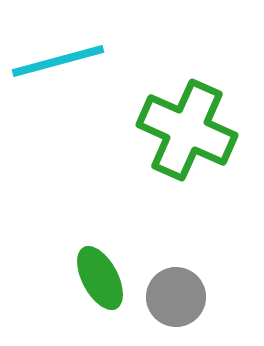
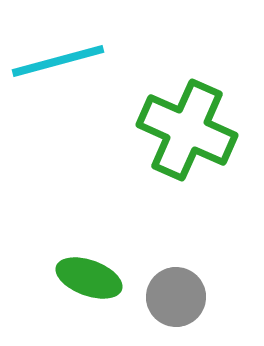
green ellipse: moved 11 px left; rotated 42 degrees counterclockwise
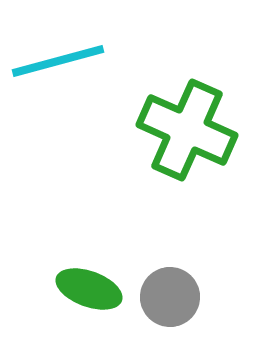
green ellipse: moved 11 px down
gray circle: moved 6 px left
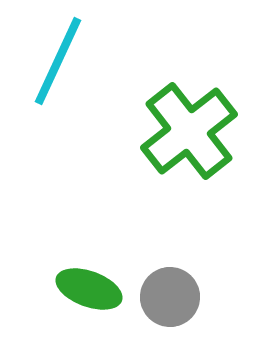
cyan line: rotated 50 degrees counterclockwise
green cross: moved 2 px right, 1 px down; rotated 28 degrees clockwise
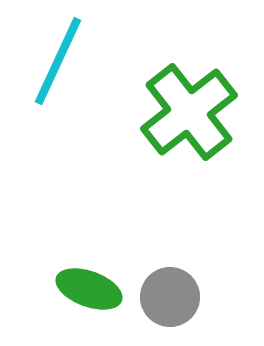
green cross: moved 19 px up
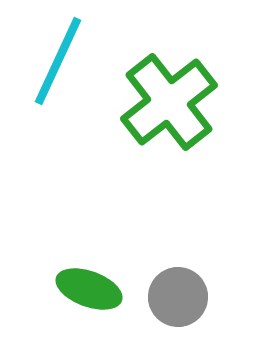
green cross: moved 20 px left, 10 px up
gray circle: moved 8 px right
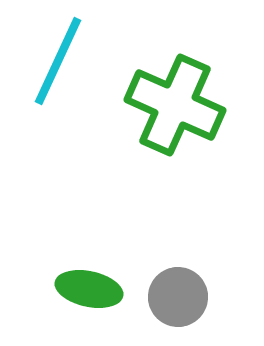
green cross: moved 6 px right, 3 px down; rotated 28 degrees counterclockwise
green ellipse: rotated 8 degrees counterclockwise
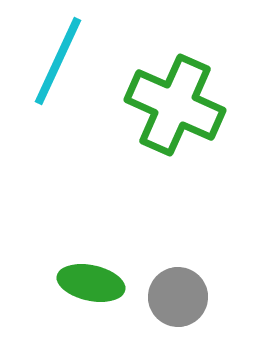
green ellipse: moved 2 px right, 6 px up
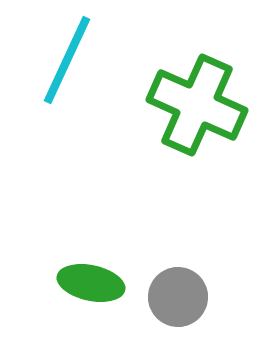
cyan line: moved 9 px right, 1 px up
green cross: moved 22 px right
